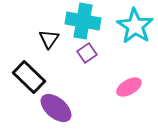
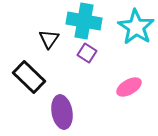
cyan cross: moved 1 px right
cyan star: moved 1 px right, 1 px down
purple square: rotated 24 degrees counterclockwise
purple ellipse: moved 6 px right, 4 px down; rotated 40 degrees clockwise
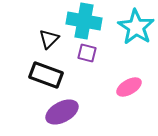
black triangle: rotated 10 degrees clockwise
purple square: rotated 18 degrees counterclockwise
black rectangle: moved 17 px right, 2 px up; rotated 24 degrees counterclockwise
purple ellipse: rotated 72 degrees clockwise
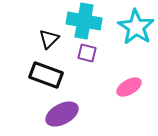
purple ellipse: moved 2 px down
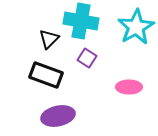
cyan cross: moved 3 px left
cyan star: rotated 9 degrees clockwise
purple square: moved 5 px down; rotated 18 degrees clockwise
pink ellipse: rotated 30 degrees clockwise
purple ellipse: moved 4 px left, 2 px down; rotated 16 degrees clockwise
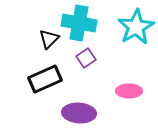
cyan cross: moved 2 px left, 2 px down
purple square: moved 1 px left; rotated 24 degrees clockwise
black rectangle: moved 1 px left, 4 px down; rotated 44 degrees counterclockwise
pink ellipse: moved 4 px down
purple ellipse: moved 21 px right, 3 px up; rotated 16 degrees clockwise
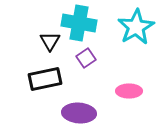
black triangle: moved 1 px right, 2 px down; rotated 15 degrees counterclockwise
black rectangle: rotated 12 degrees clockwise
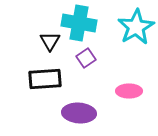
black rectangle: rotated 8 degrees clockwise
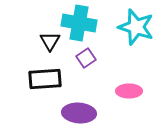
cyan star: rotated 24 degrees counterclockwise
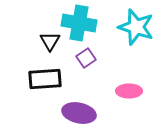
purple ellipse: rotated 8 degrees clockwise
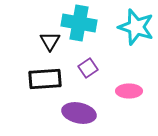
purple square: moved 2 px right, 10 px down
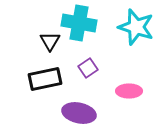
black rectangle: rotated 8 degrees counterclockwise
